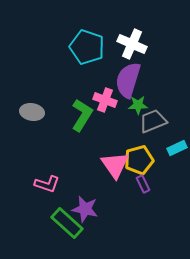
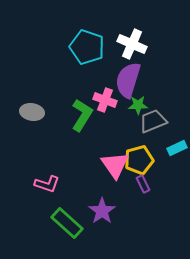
purple star: moved 17 px right, 2 px down; rotated 24 degrees clockwise
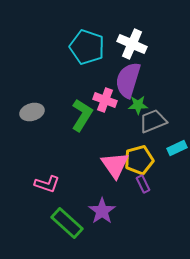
gray ellipse: rotated 25 degrees counterclockwise
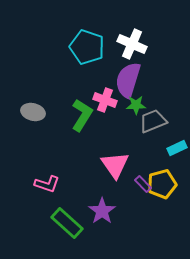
green star: moved 2 px left
gray ellipse: moved 1 px right; rotated 30 degrees clockwise
yellow pentagon: moved 23 px right, 24 px down
purple rectangle: rotated 18 degrees counterclockwise
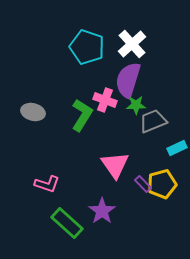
white cross: rotated 24 degrees clockwise
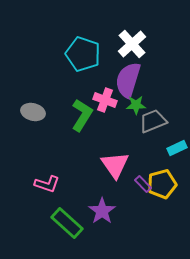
cyan pentagon: moved 4 px left, 7 px down
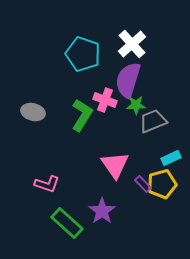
cyan rectangle: moved 6 px left, 10 px down
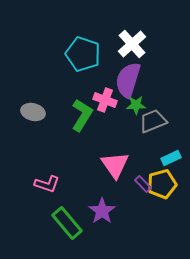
green rectangle: rotated 8 degrees clockwise
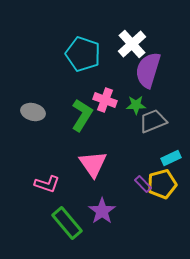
purple semicircle: moved 20 px right, 10 px up
pink triangle: moved 22 px left, 1 px up
